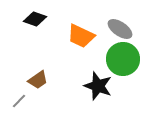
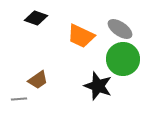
black diamond: moved 1 px right, 1 px up
gray line: moved 2 px up; rotated 42 degrees clockwise
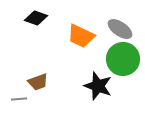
brown trapezoid: moved 2 px down; rotated 15 degrees clockwise
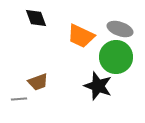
black diamond: rotated 50 degrees clockwise
gray ellipse: rotated 15 degrees counterclockwise
green circle: moved 7 px left, 2 px up
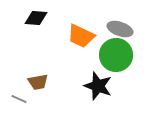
black diamond: rotated 65 degrees counterclockwise
green circle: moved 2 px up
brown trapezoid: rotated 10 degrees clockwise
gray line: rotated 28 degrees clockwise
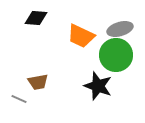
gray ellipse: rotated 35 degrees counterclockwise
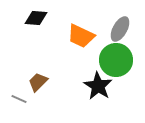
gray ellipse: rotated 45 degrees counterclockwise
green circle: moved 5 px down
brown trapezoid: rotated 145 degrees clockwise
black star: rotated 12 degrees clockwise
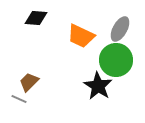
brown trapezoid: moved 9 px left
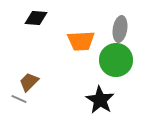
gray ellipse: rotated 20 degrees counterclockwise
orange trapezoid: moved 5 px down; rotated 28 degrees counterclockwise
black star: moved 2 px right, 14 px down
